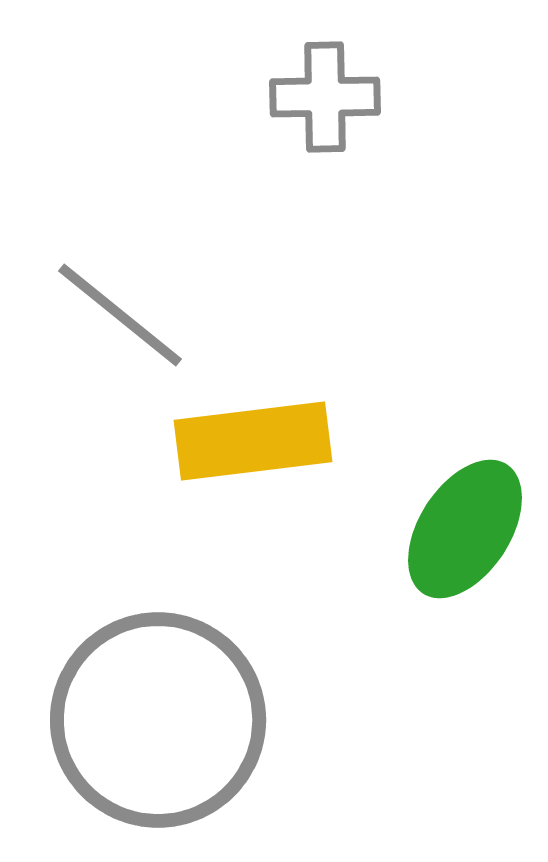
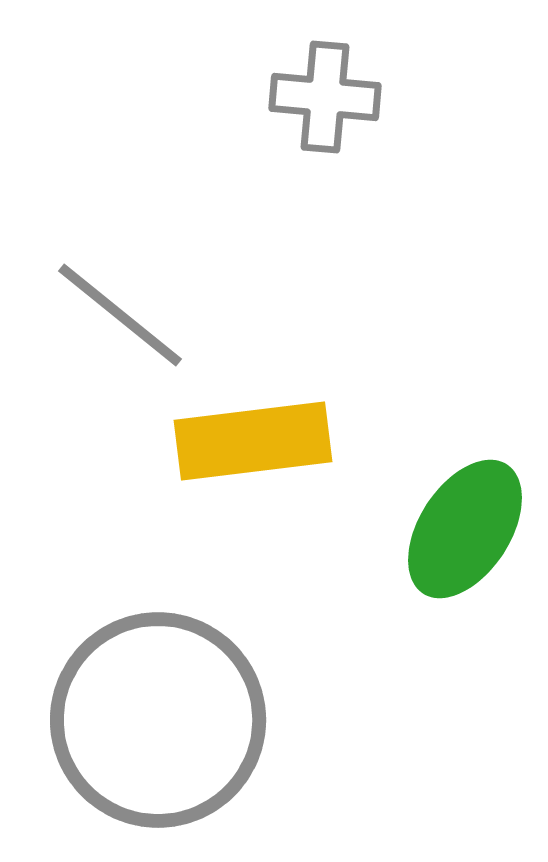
gray cross: rotated 6 degrees clockwise
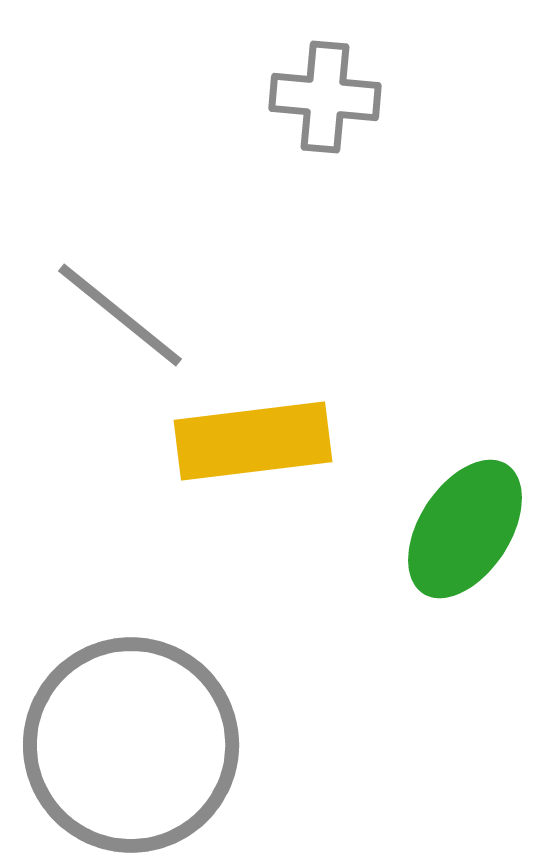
gray circle: moved 27 px left, 25 px down
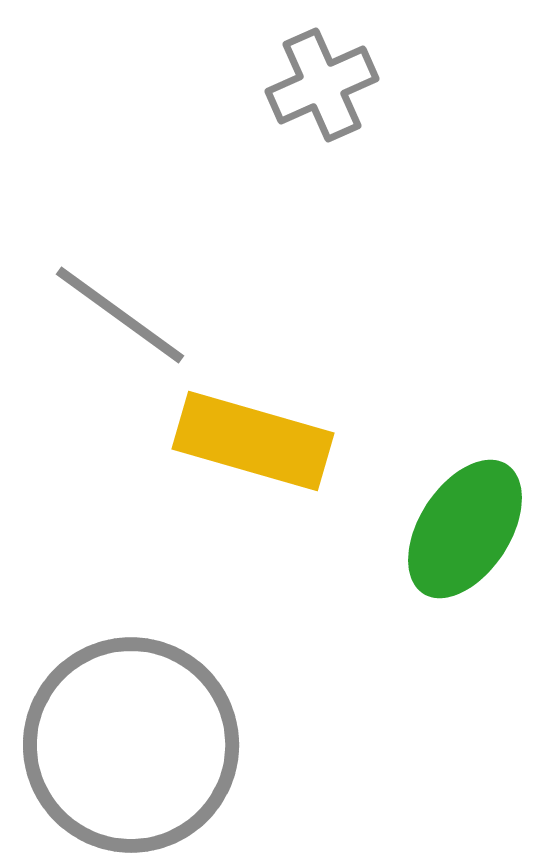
gray cross: moved 3 px left, 12 px up; rotated 29 degrees counterclockwise
gray line: rotated 3 degrees counterclockwise
yellow rectangle: rotated 23 degrees clockwise
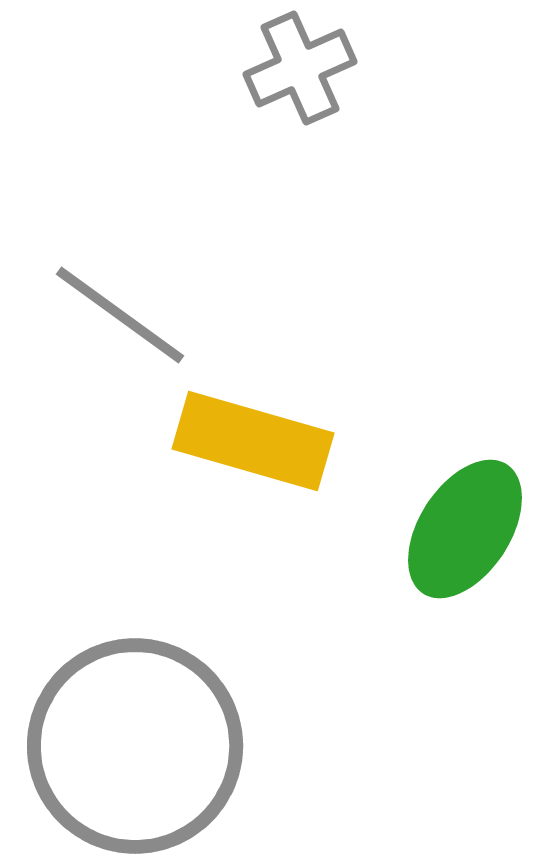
gray cross: moved 22 px left, 17 px up
gray circle: moved 4 px right, 1 px down
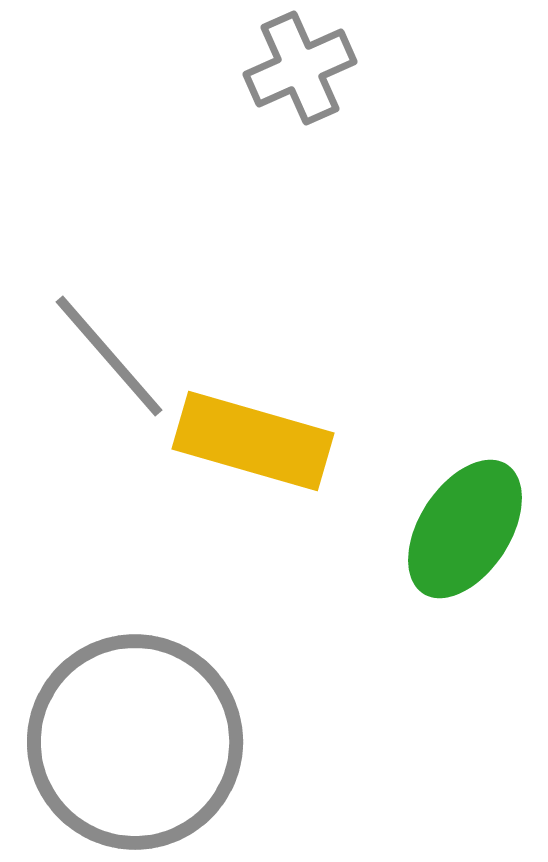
gray line: moved 11 px left, 41 px down; rotated 13 degrees clockwise
gray circle: moved 4 px up
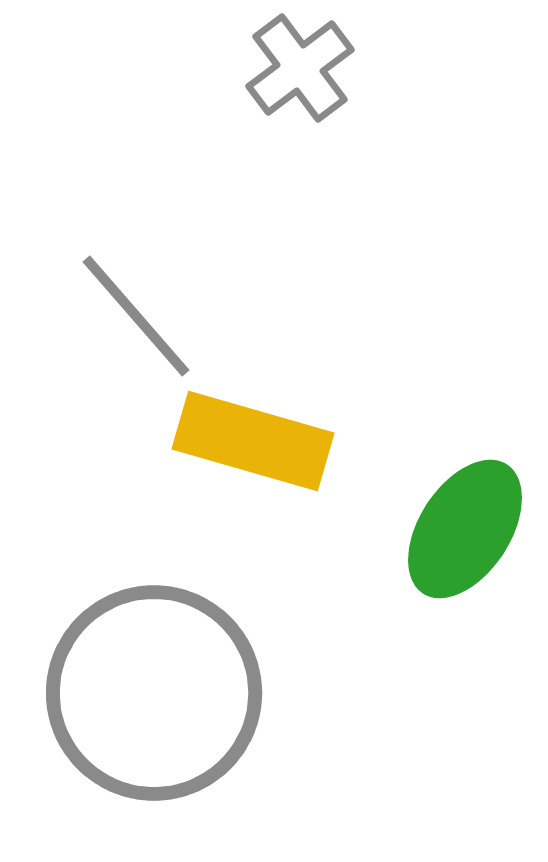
gray cross: rotated 13 degrees counterclockwise
gray line: moved 27 px right, 40 px up
gray circle: moved 19 px right, 49 px up
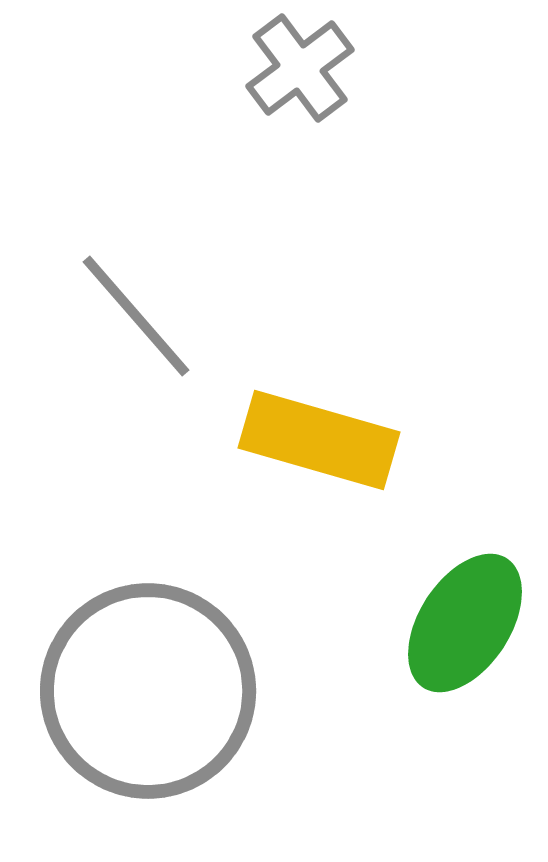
yellow rectangle: moved 66 px right, 1 px up
green ellipse: moved 94 px down
gray circle: moved 6 px left, 2 px up
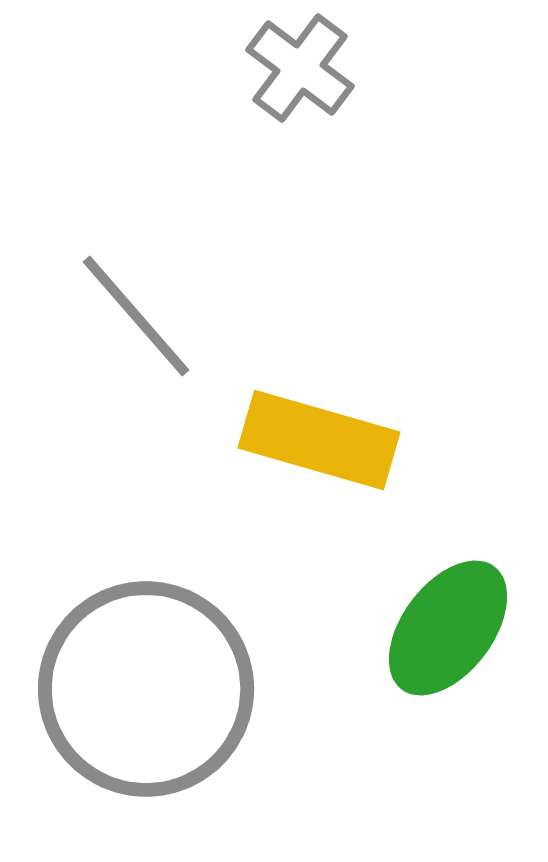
gray cross: rotated 16 degrees counterclockwise
green ellipse: moved 17 px left, 5 px down; rotated 4 degrees clockwise
gray circle: moved 2 px left, 2 px up
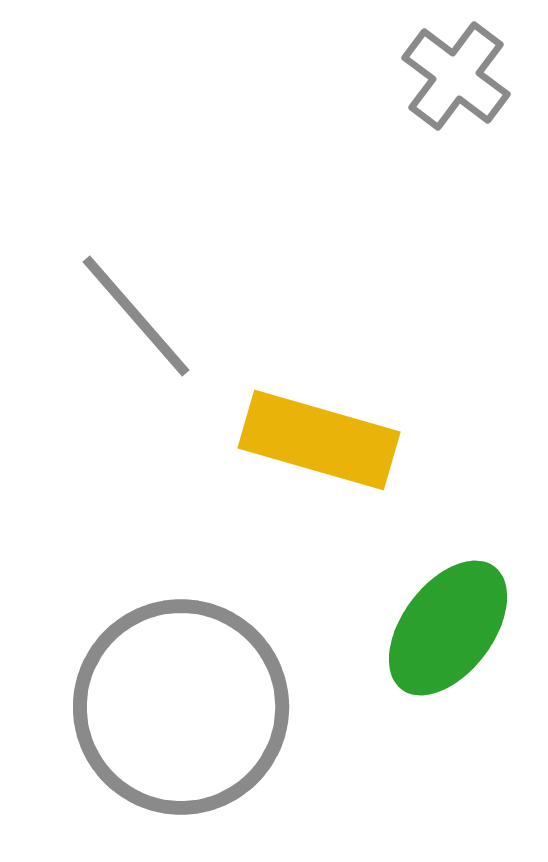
gray cross: moved 156 px right, 8 px down
gray circle: moved 35 px right, 18 px down
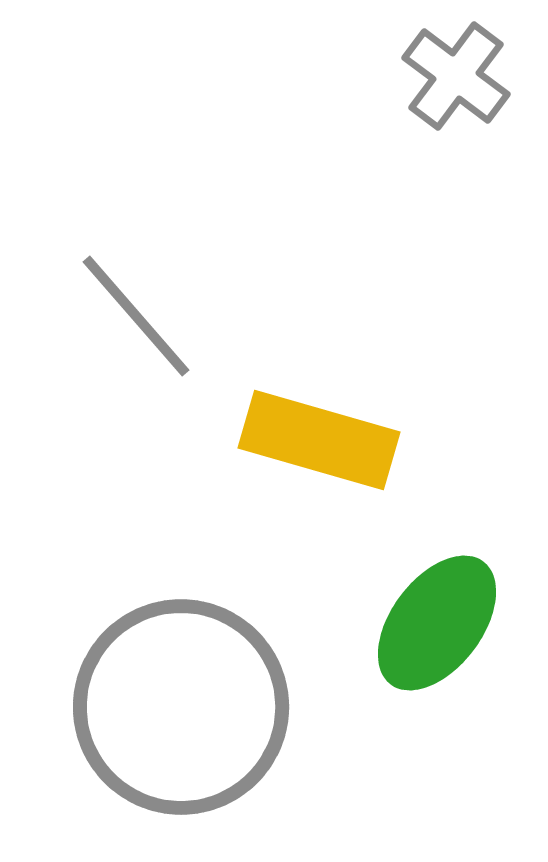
green ellipse: moved 11 px left, 5 px up
